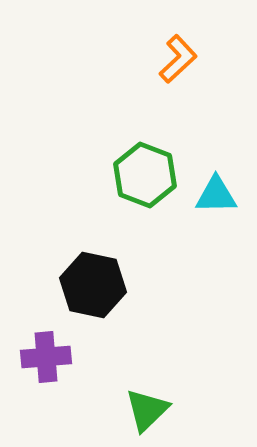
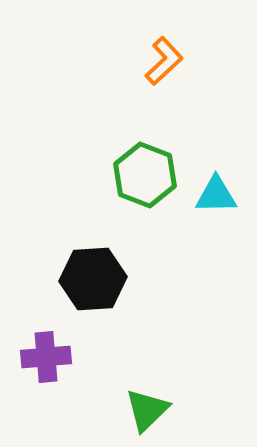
orange L-shape: moved 14 px left, 2 px down
black hexagon: moved 6 px up; rotated 16 degrees counterclockwise
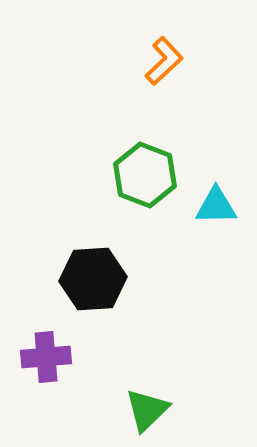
cyan triangle: moved 11 px down
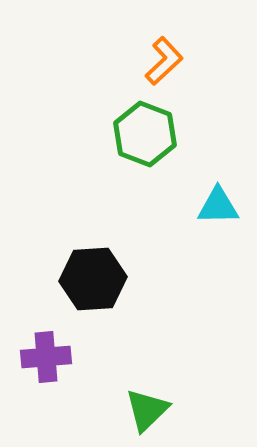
green hexagon: moved 41 px up
cyan triangle: moved 2 px right
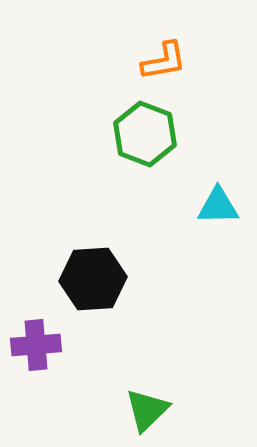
orange L-shape: rotated 33 degrees clockwise
purple cross: moved 10 px left, 12 px up
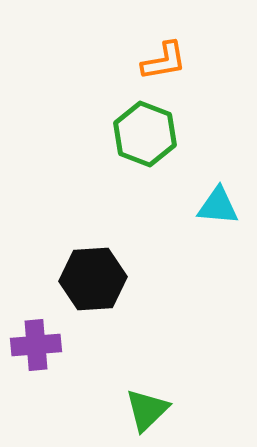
cyan triangle: rotated 6 degrees clockwise
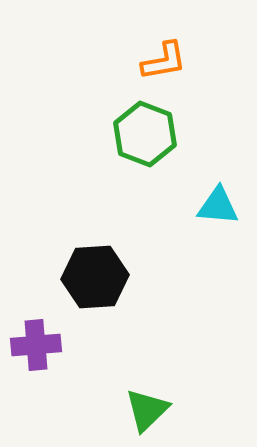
black hexagon: moved 2 px right, 2 px up
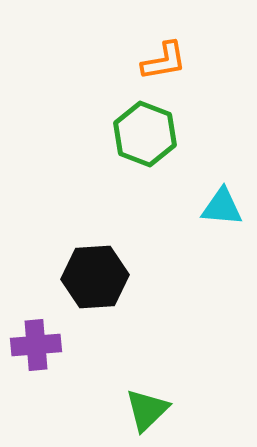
cyan triangle: moved 4 px right, 1 px down
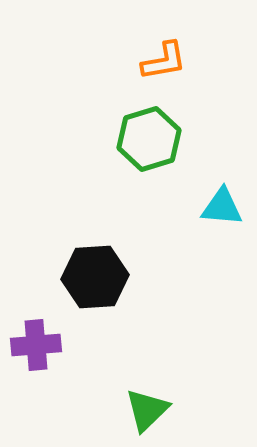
green hexagon: moved 4 px right, 5 px down; rotated 22 degrees clockwise
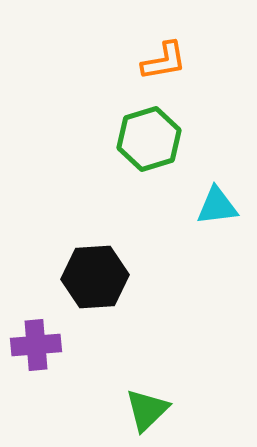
cyan triangle: moved 5 px left, 1 px up; rotated 12 degrees counterclockwise
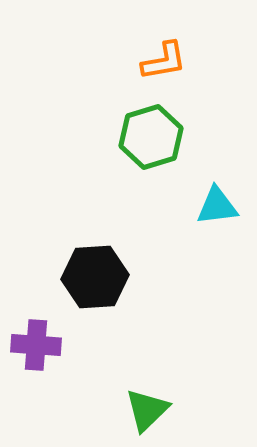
green hexagon: moved 2 px right, 2 px up
purple cross: rotated 9 degrees clockwise
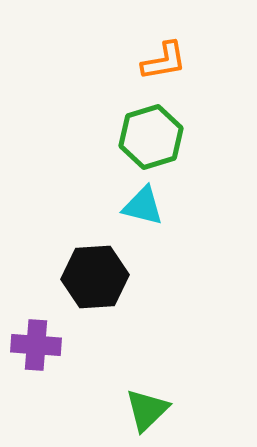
cyan triangle: moved 74 px left; rotated 21 degrees clockwise
